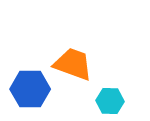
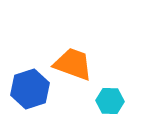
blue hexagon: rotated 18 degrees counterclockwise
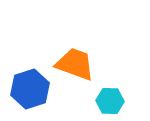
orange trapezoid: moved 2 px right
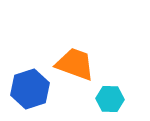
cyan hexagon: moved 2 px up
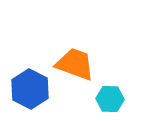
blue hexagon: rotated 15 degrees counterclockwise
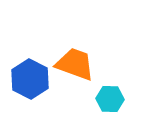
blue hexagon: moved 10 px up
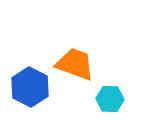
blue hexagon: moved 8 px down
